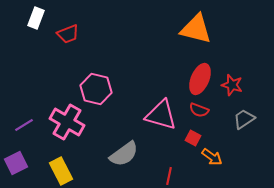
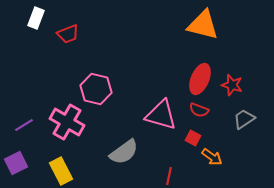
orange triangle: moved 7 px right, 4 px up
gray semicircle: moved 2 px up
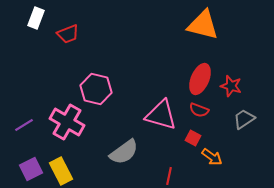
red star: moved 1 px left, 1 px down
purple square: moved 15 px right, 6 px down
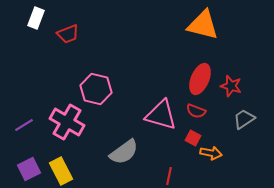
red semicircle: moved 3 px left, 1 px down
orange arrow: moved 1 px left, 4 px up; rotated 25 degrees counterclockwise
purple square: moved 2 px left
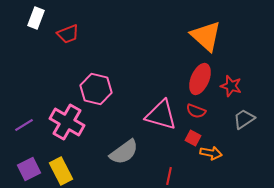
orange triangle: moved 3 px right, 11 px down; rotated 28 degrees clockwise
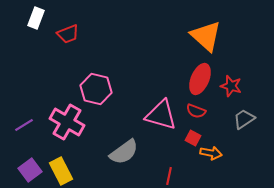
purple square: moved 1 px right, 1 px down; rotated 10 degrees counterclockwise
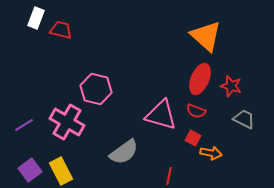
red trapezoid: moved 7 px left, 4 px up; rotated 145 degrees counterclockwise
gray trapezoid: rotated 60 degrees clockwise
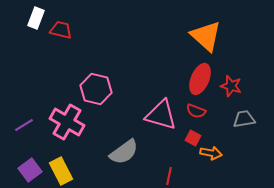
gray trapezoid: rotated 35 degrees counterclockwise
